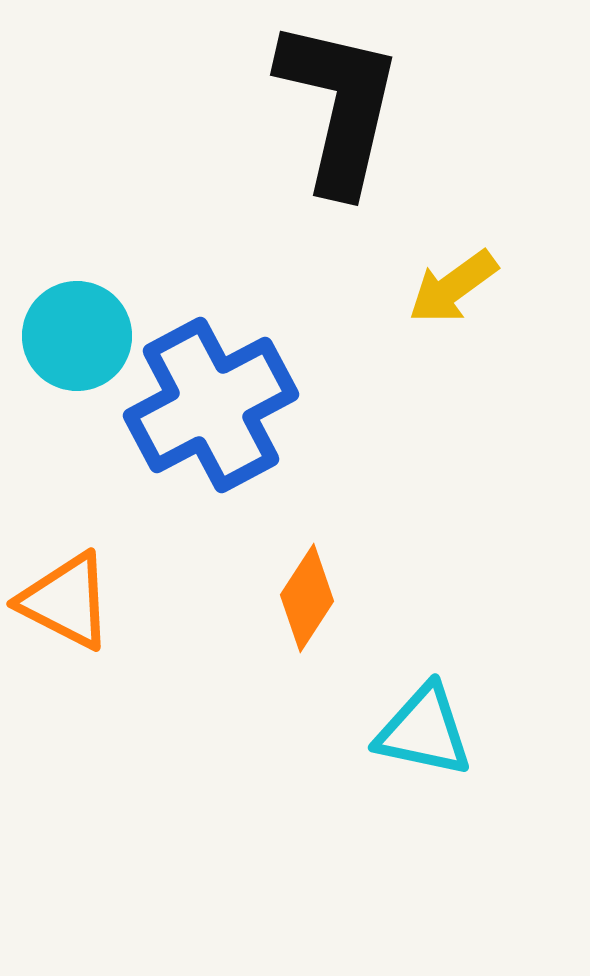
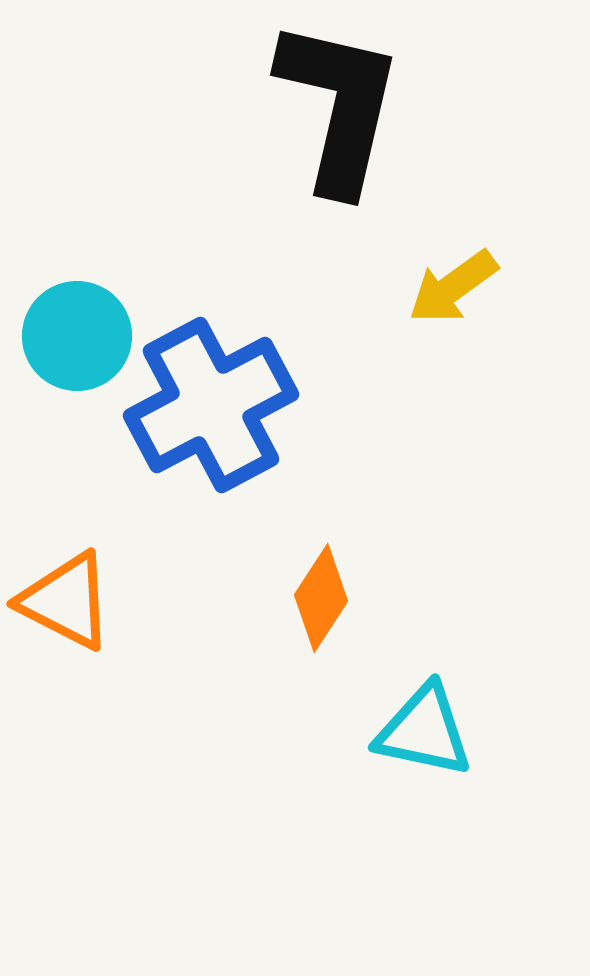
orange diamond: moved 14 px right
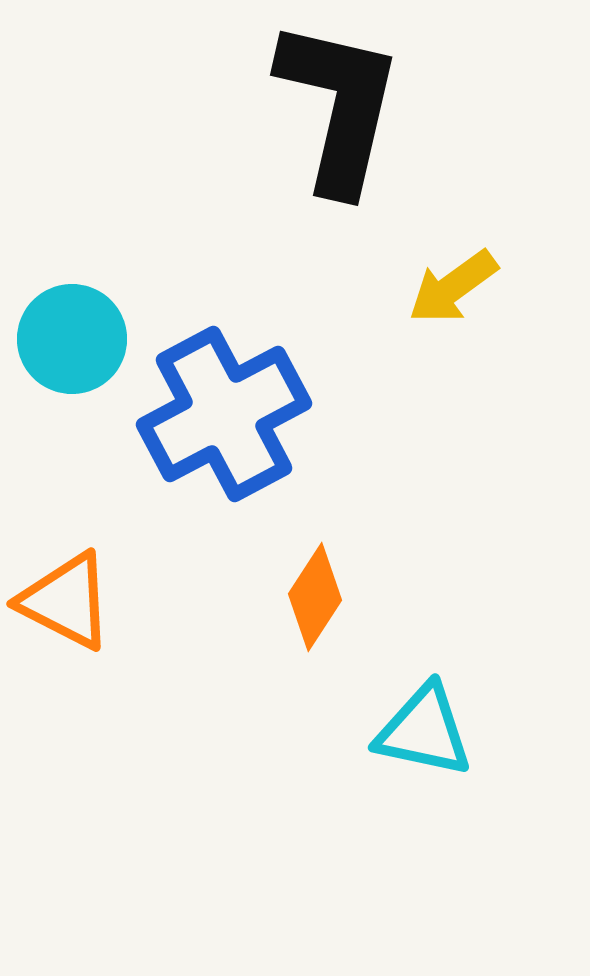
cyan circle: moved 5 px left, 3 px down
blue cross: moved 13 px right, 9 px down
orange diamond: moved 6 px left, 1 px up
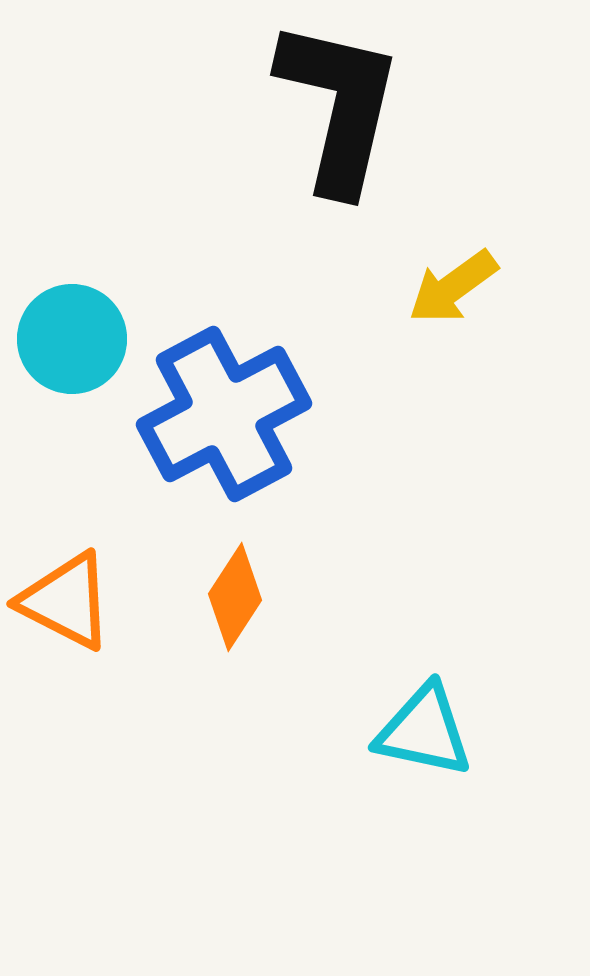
orange diamond: moved 80 px left
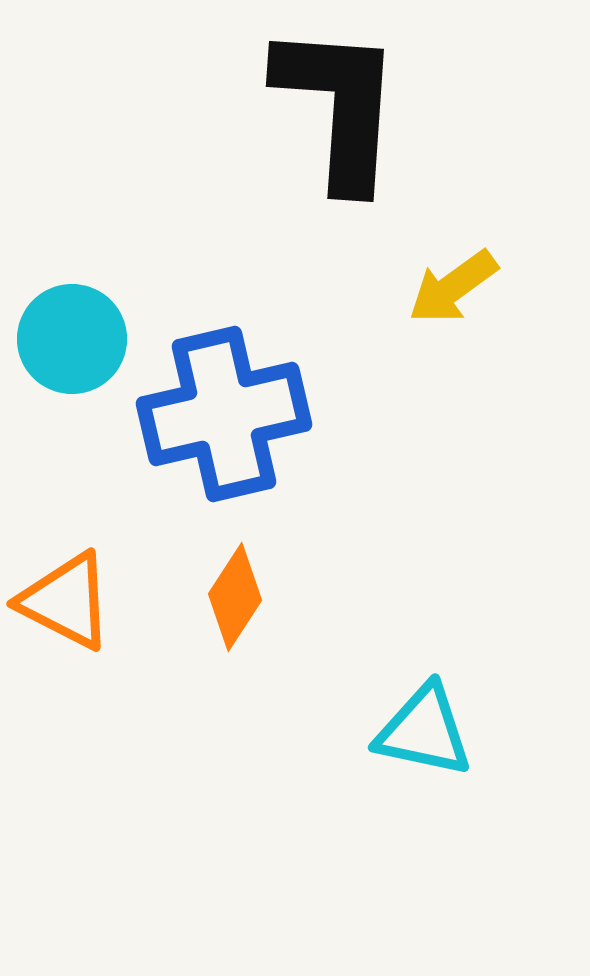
black L-shape: rotated 9 degrees counterclockwise
blue cross: rotated 15 degrees clockwise
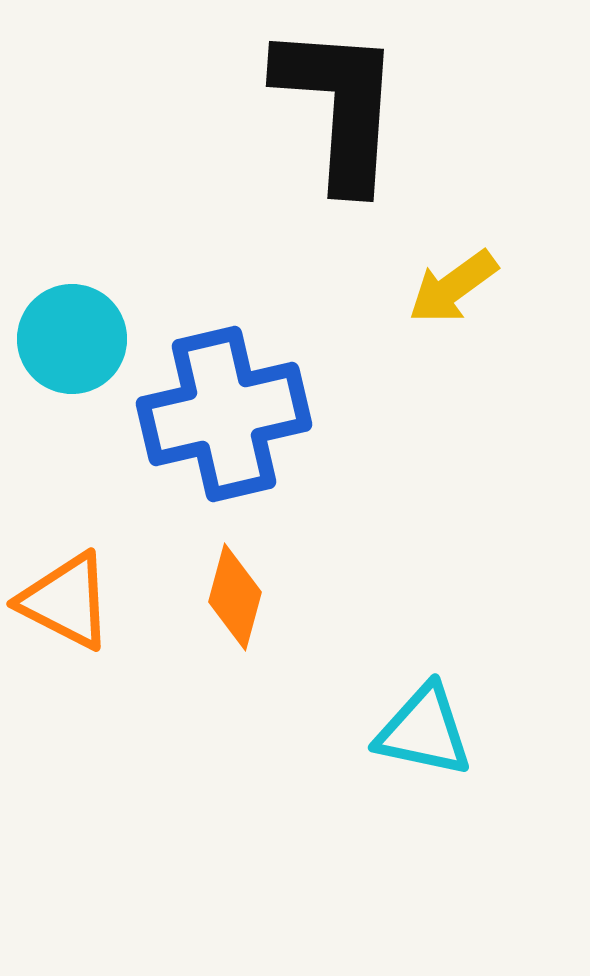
orange diamond: rotated 18 degrees counterclockwise
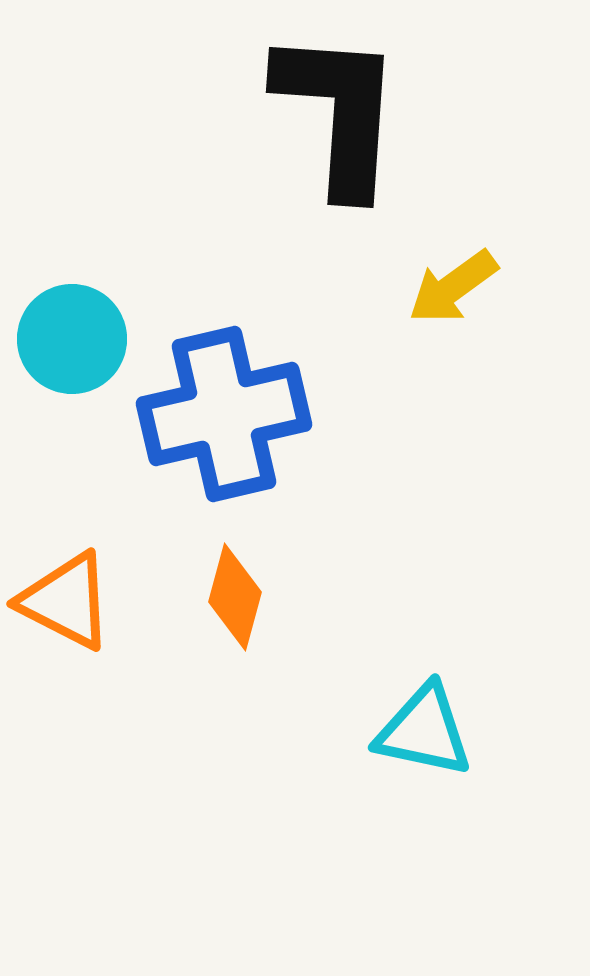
black L-shape: moved 6 px down
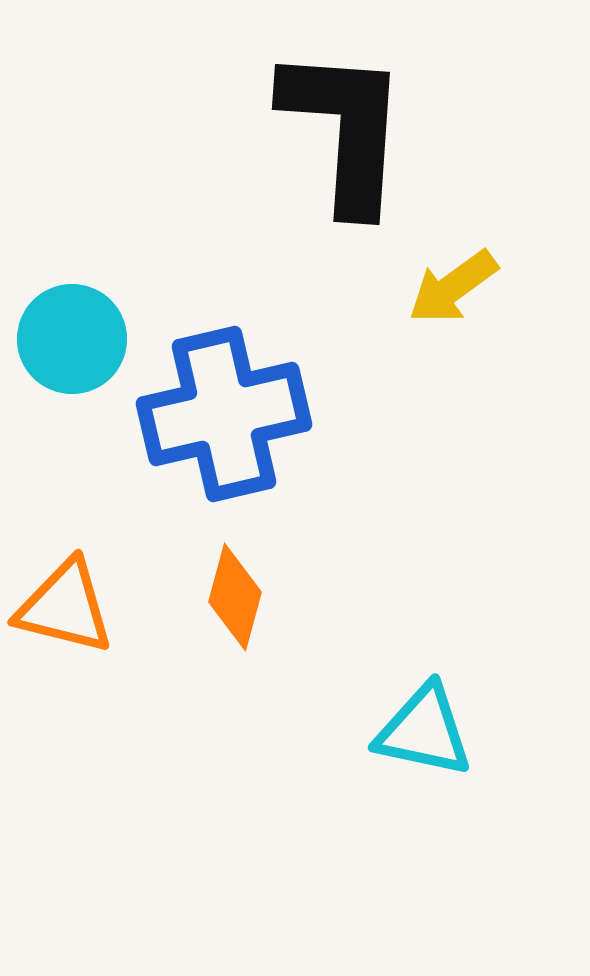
black L-shape: moved 6 px right, 17 px down
orange triangle: moved 1 px left, 6 px down; rotated 13 degrees counterclockwise
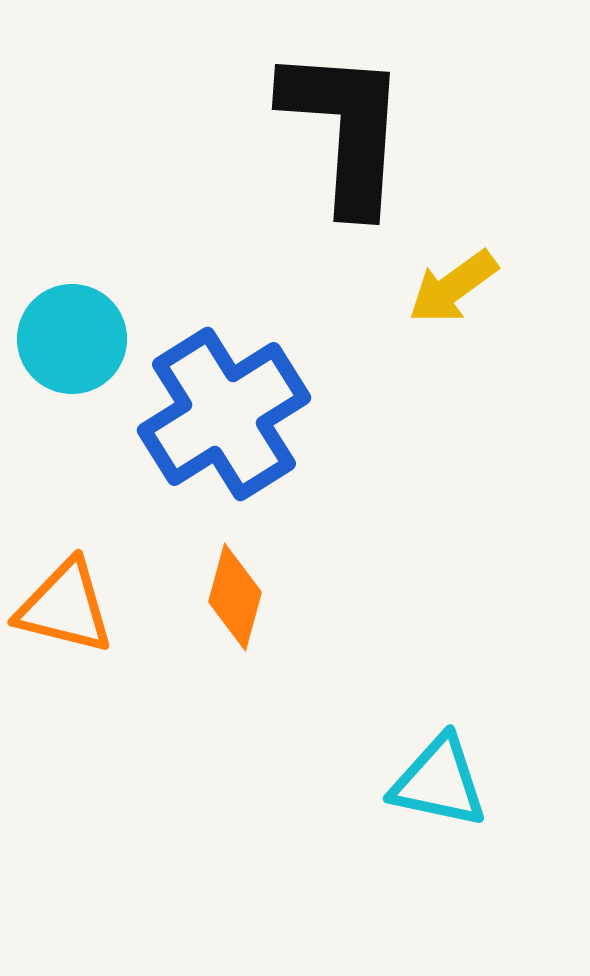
blue cross: rotated 19 degrees counterclockwise
cyan triangle: moved 15 px right, 51 px down
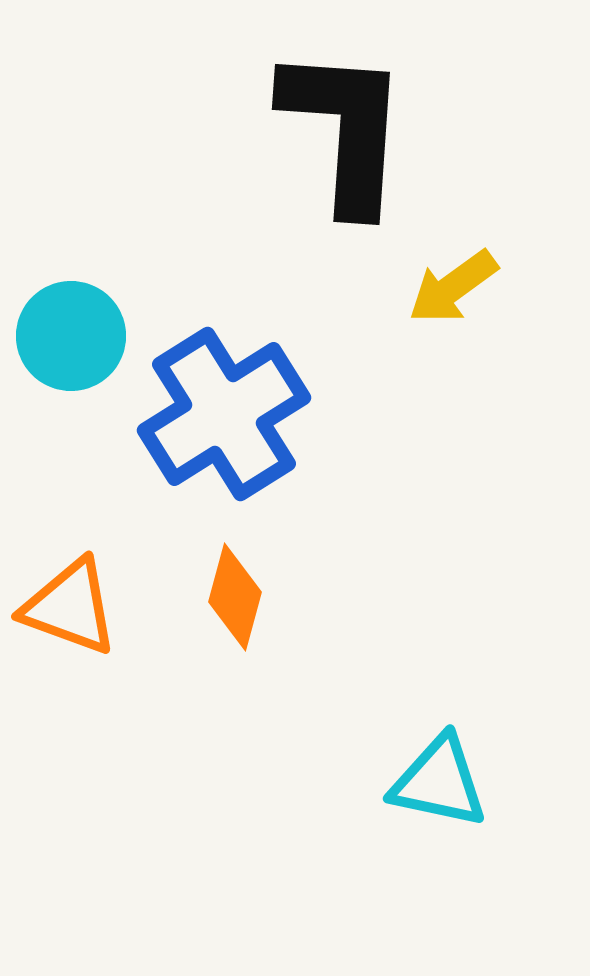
cyan circle: moved 1 px left, 3 px up
orange triangle: moved 5 px right; rotated 6 degrees clockwise
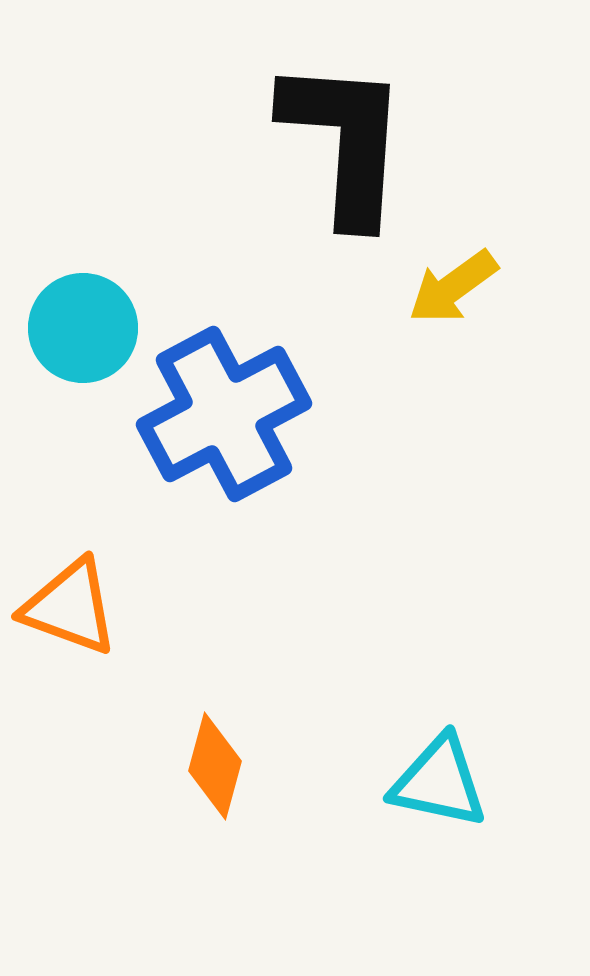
black L-shape: moved 12 px down
cyan circle: moved 12 px right, 8 px up
blue cross: rotated 4 degrees clockwise
orange diamond: moved 20 px left, 169 px down
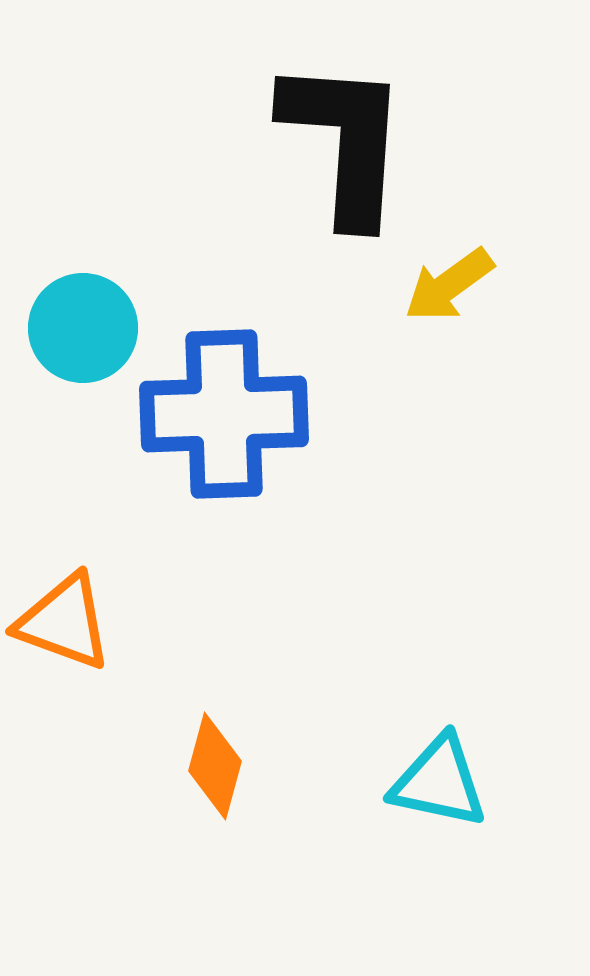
yellow arrow: moved 4 px left, 2 px up
blue cross: rotated 26 degrees clockwise
orange triangle: moved 6 px left, 15 px down
